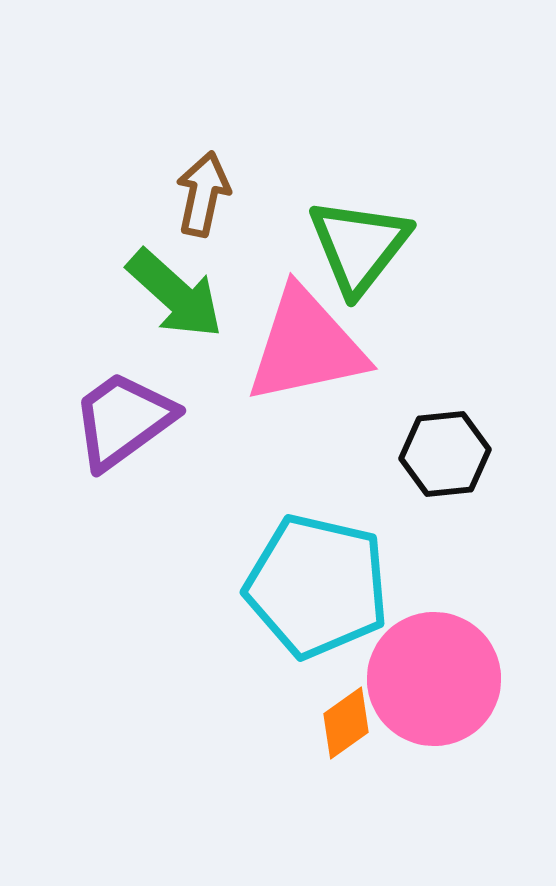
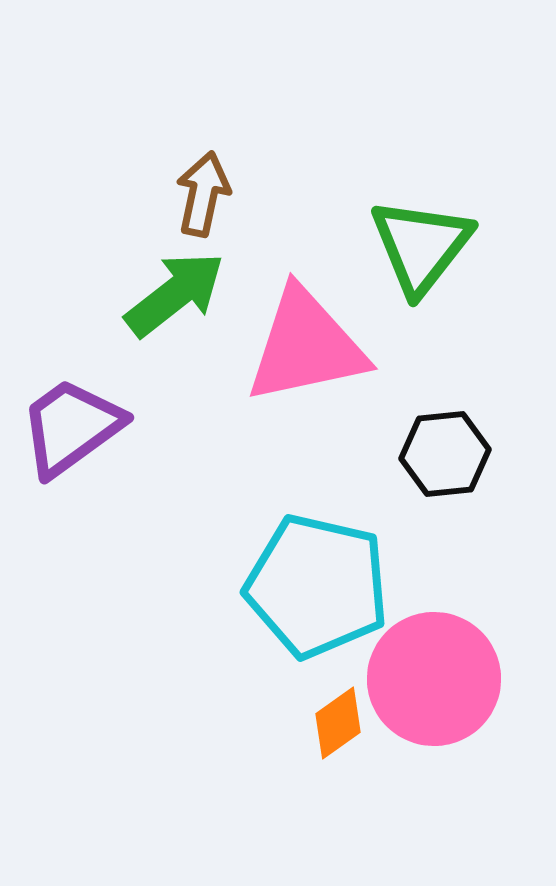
green triangle: moved 62 px right
green arrow: rotated 80 degrees counterclockwise
purple trapezoid: moved 52 px left, 7 px down
orange diamond: moved 8 px left
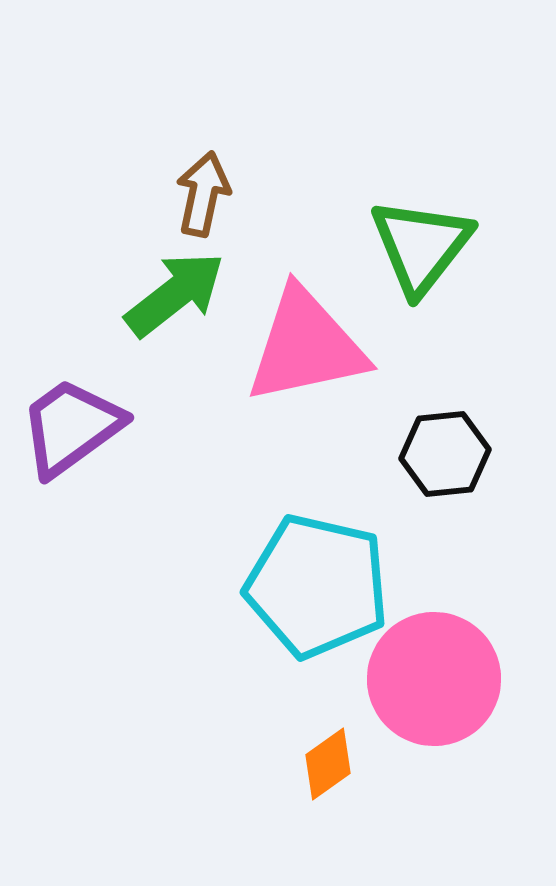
orange diamond: moved 10 px left, 41 px down
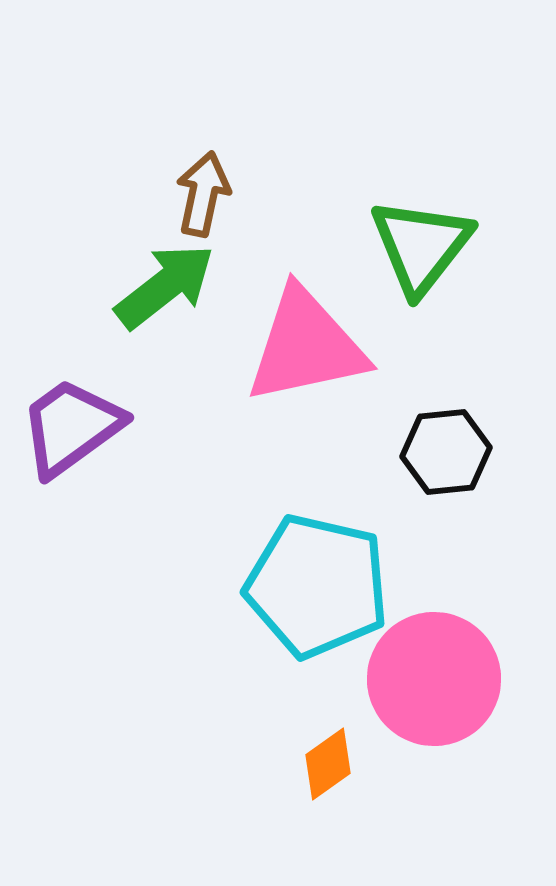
green arrow: moved 10 px left, 8 px up
black hexagon: moved 1 px right, 2 px up
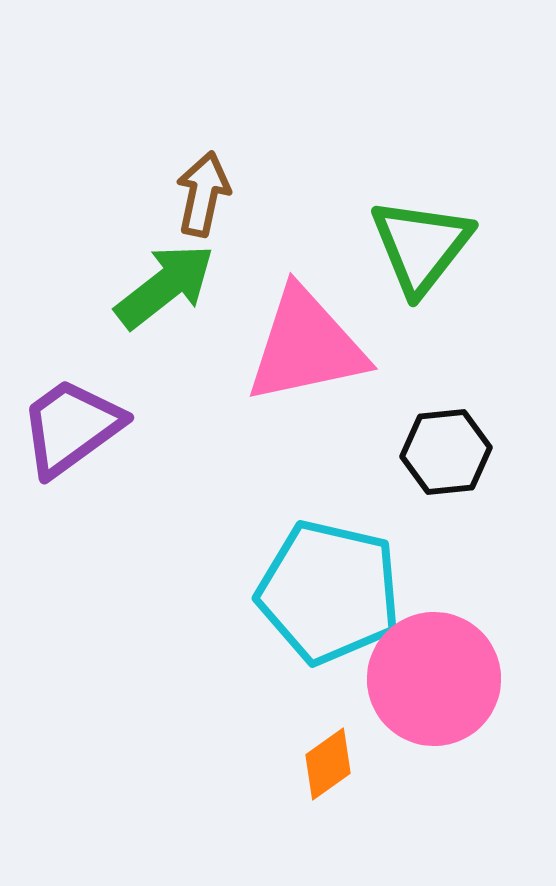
cyan pentagon: moved 12 px right, 6 px down
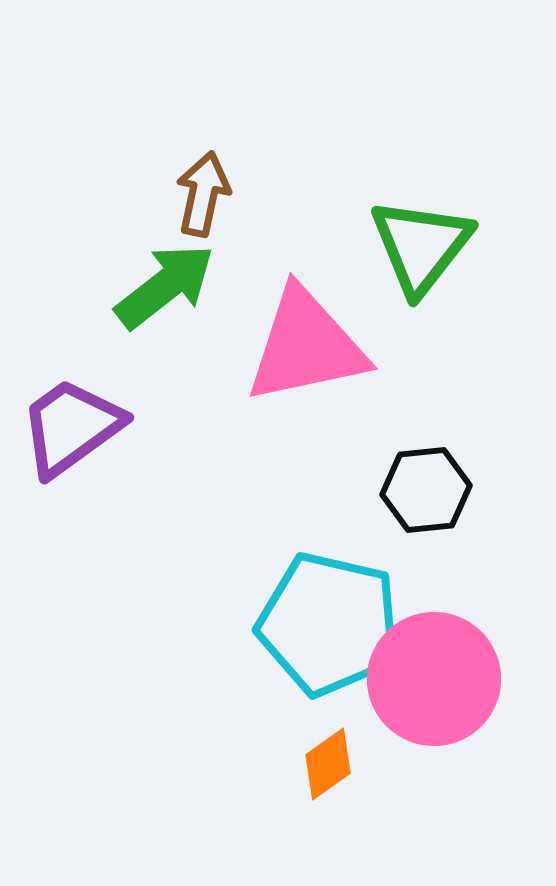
black hexagon: moved 20 px left, 38 px down
cyan pentagon: moved 32 px down
